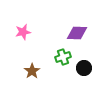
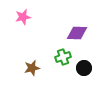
pink star: moved 15 px up
brown star: moved 3 px up; rotated 21 degrees clockwise
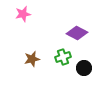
pink star: moved 3 px up
purple diamond: rotated 25 degrees clockwise
brown star: moved 9 px up
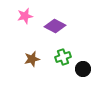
pink star: moved 2 px right, 2 px down
purple diamond: moved 22 px left, 7 px up
black circle: moved 1 px left, 1 px down
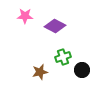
pink star: rotated 14 degrees clockwise
brown star: moved 8 px right, 13 px down
black circle: moved 1 px left, 1 px down
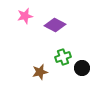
pink star: rotated 14 degrees counterclockwise
purple diamond: moved 1 px up
black circle: moved 2 px up
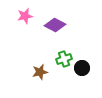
green cross: moved 1 px right, 2 px down
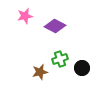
purple diamond: moved 1 px down
green cross: moved 4 px left
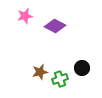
green cross: moved 20 px down
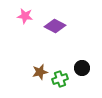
pink star: rotated 21 degrees clockwise
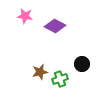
black circle: moved 4 px up
